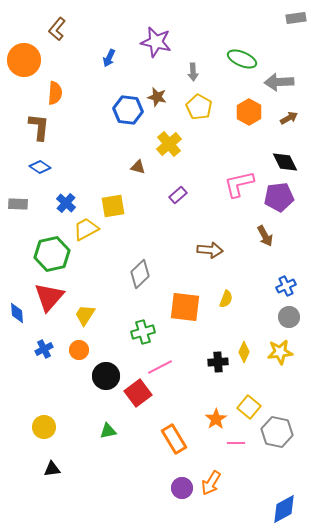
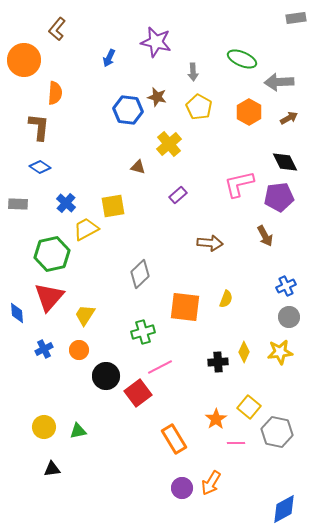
brown arrow at (210, 250): moved 7 px up
green triangle at (108, 431): moved 30 px left
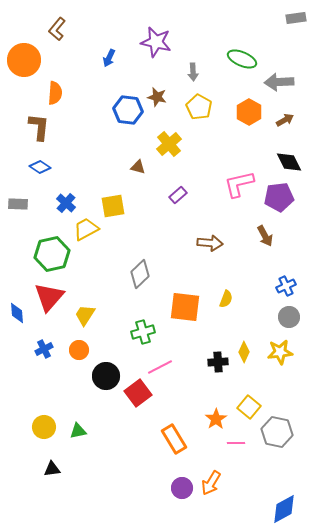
brown arrow at (289, 118): moved 4 px left, 2 px down
black diamond at (285, 162): moved 4 px right
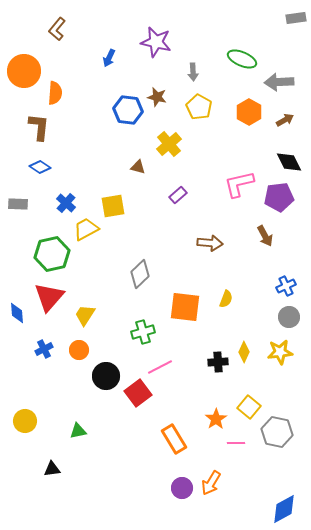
orange circle at (24, 60): moved 11 px down
yellow circle at (44, 427): moved 19 px left, 6 px up
